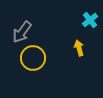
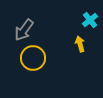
gray arrow: moved 2 px right, 2 px up
yellow arrow: moved 1 px right, 4 px up
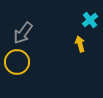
gray arrow: moved 1 px left, 3 px down
yellow circle: moved 16 px left, 4 px down
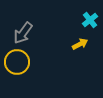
yellow arrow: rotated 77 degrees clockwise
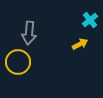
gray arrow: moved 6 px right; rotated 30 degrees counterclockwise
yellow circle: moved 1 px right
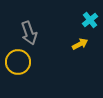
gray arrow: rotated 25 degrees counterclockwise
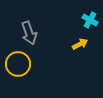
cyan cross: rotated 21 degrees counterclockwise
yellow circle: moved 2 px down
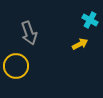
yellow circle: moved 2 px left, 2 px down
